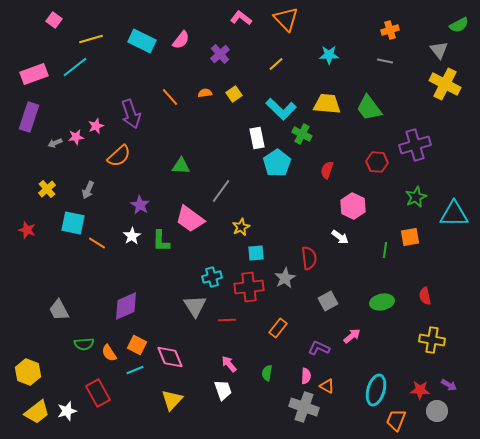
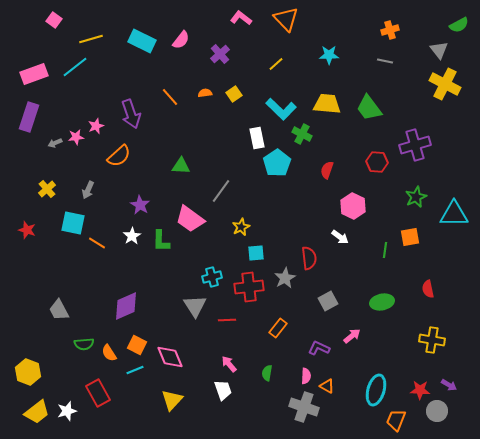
red semicircle at (425, 296): moved 3 px right, 7 px up
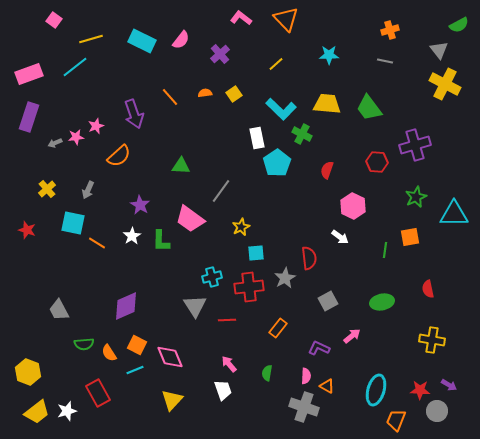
pink rectangle at (34, 74): moved 5 px left
purple arrow at (131, 114): moved 3 px right
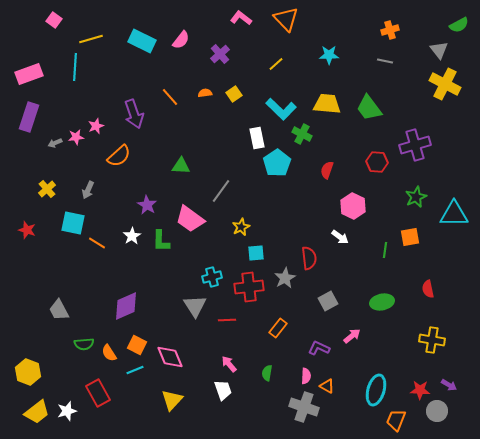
cyan line at (75, 67): rotated 48 degrees counterclockwise
purple star at (140, 205): moved 7 px right
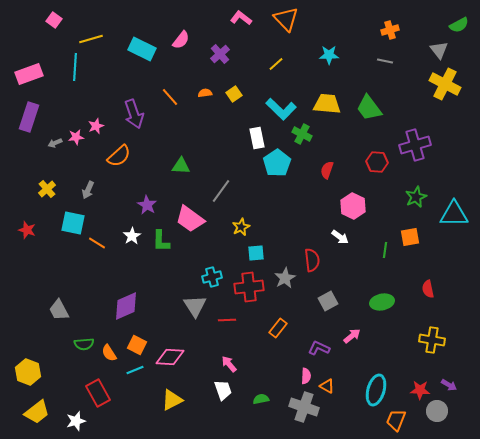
cyan rectangle at (142, 41): moved 8 px down
red semicircle at (309, 258): moved 3 px right, 2 px down
pink diamond at (170, 357): rotated 64 degrees counterclockwise
green semicircle at (267, 373): moved 6 px left, 26 px down; rotated 70 degrees clockwise
yellow triangle at (172, 400): rotated 20 degrees clockwise
white star at (67, 411): moved 9 px right, 10 px down
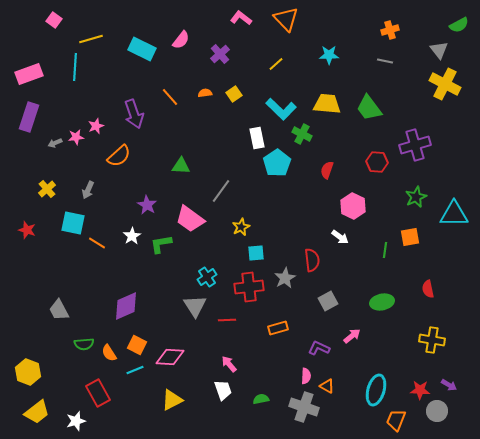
green L-shape at (161, 241): moved 3 px down; rotated 80 degrees clockwise
cyan cross at (212, 277): moved 5 px left; rotated 18 degrees counterclockwise
orange rectangle at (278, 328): rotated 36 degrees clockwise
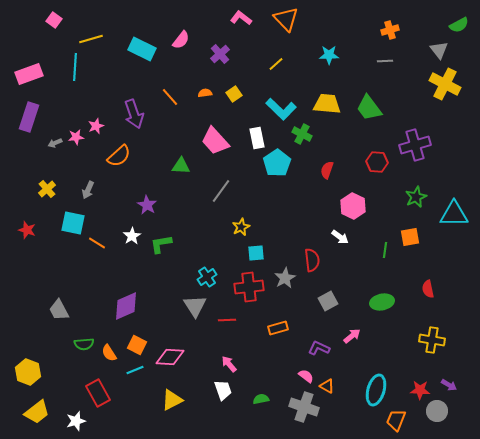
gray line at (385, 61): rotated 14 degrees counterclockwise
pink trapezoid at (190, 219): moved 25 px right, 78 px up; rotated 12 degrees clockwise
pink semicircle at (306, 376): rotated 56 degrees counterclockwise
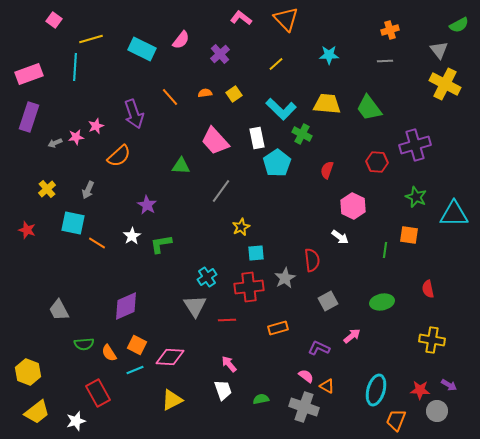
green star at (416, 197): rotated 25 degrees counterclockwise
orange square at (410, 237): moved 1 px left, 2 px up; rotated 18 degrees clockwise
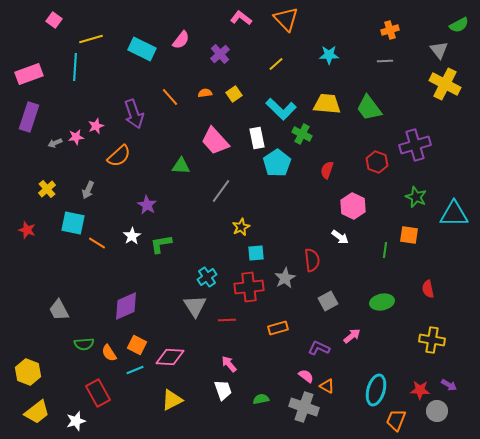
red hexagon at (377, 162): rotated 15 degrees clockwise
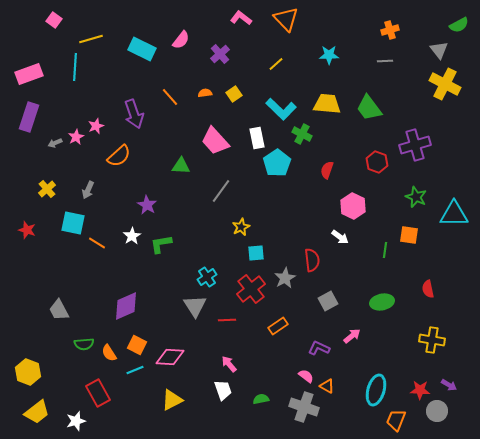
pink star at (76, 137): rotated 21 degrees counterclockwise
red cross at (249, 287): moved 2 px right, 2 px down; rotated 32 degrees counterclockwise
orange rectangle at (278, 328): moved 2 px up; rotated 18 degrees counterclockwise
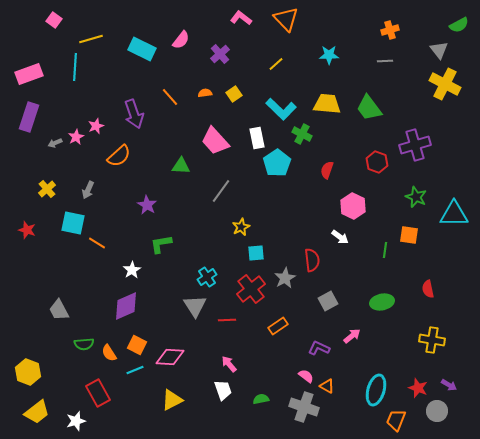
white star at (132, 236): moved 34 px down
red star at (420, 390): moved 2 px left, 2 px up; rotated 18 degrees clockwise
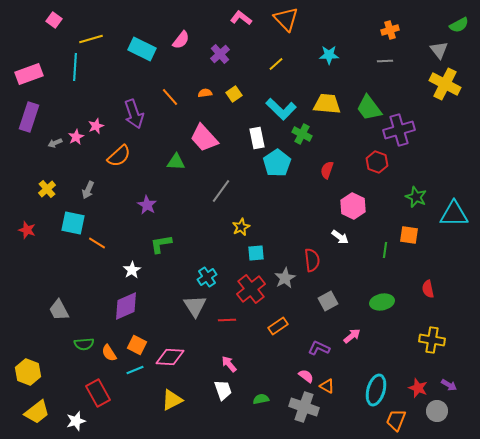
pink trapezoid at (215, 141): moved 11 px left, 3 px up
purple cross at (415, 145): moved 16 px left, 15 px up
green triangle at (181, 166): moved 5 px left, 4 px up
